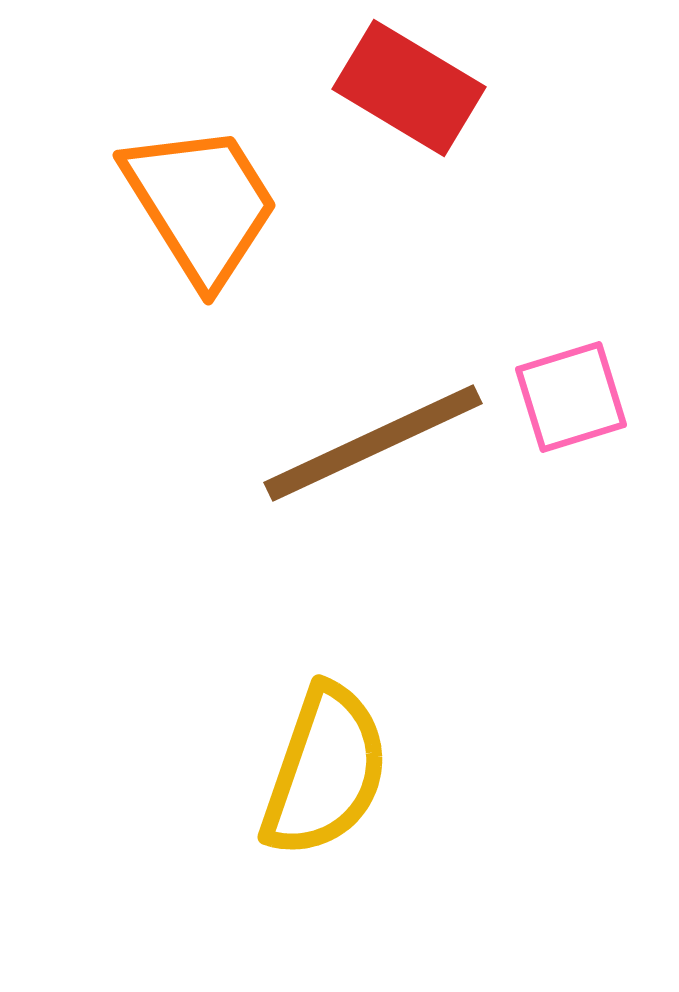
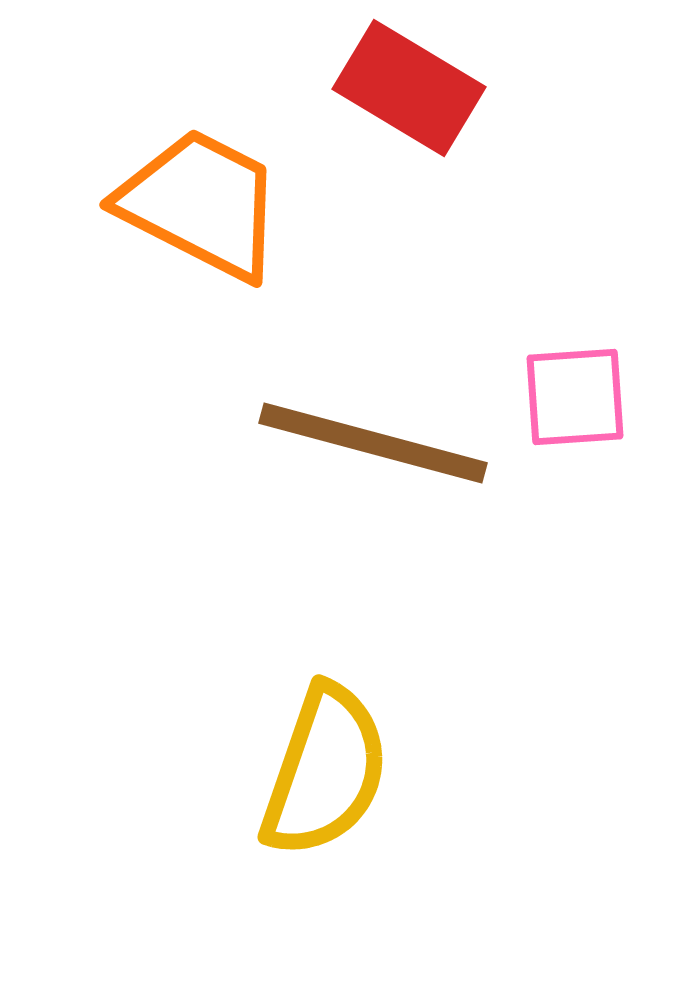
orange trapezoid: rotated 31 degrees counterclockwise
pink square: moved 4 px right; rotated 13 degrees clockwise
brown line: rotated 40 degrees clockwise
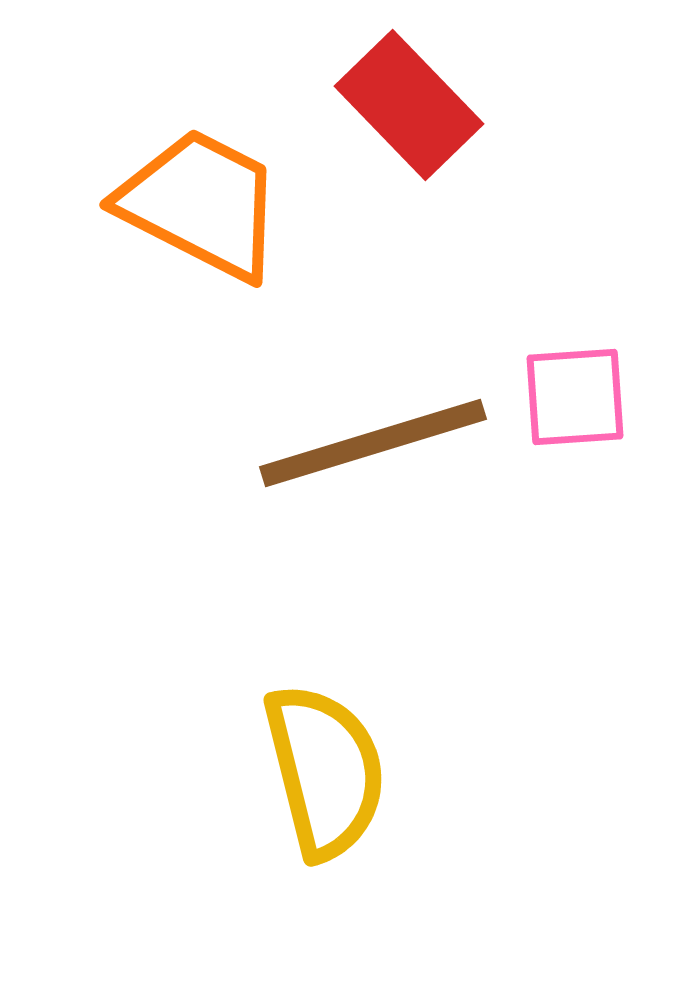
red rectangle: moved 17 px down; rotated 15 degrees clockwise
brown line: rotated 32 degrees counterclockwise
yellow semicircle: rotated 33 degrees counterclockwise
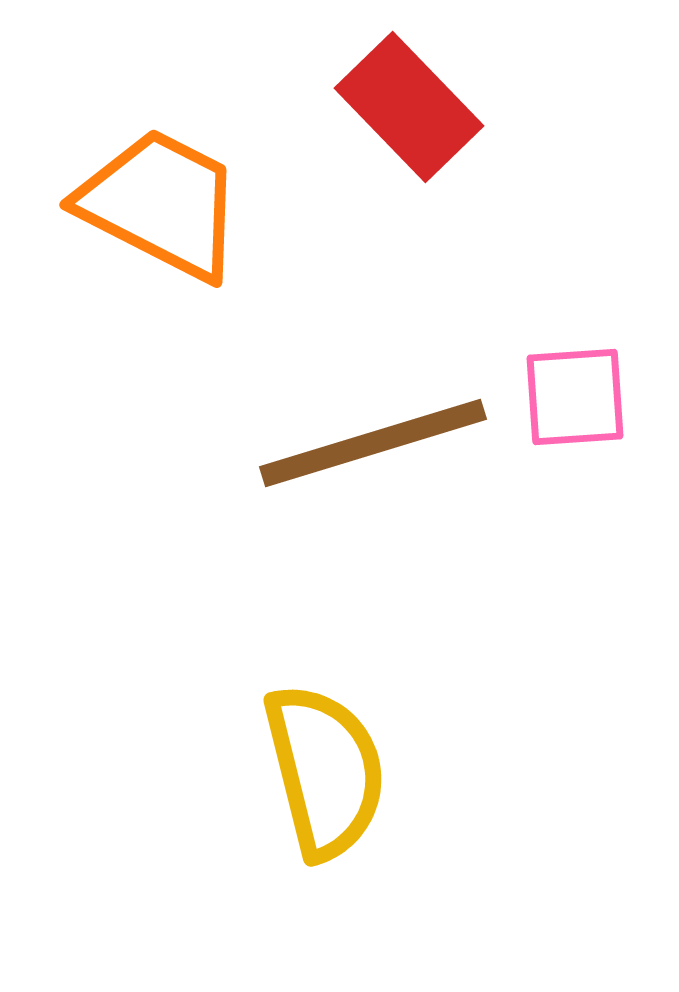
red rectangle: moved 2 px down
orange trapezoid: moved 40 px left
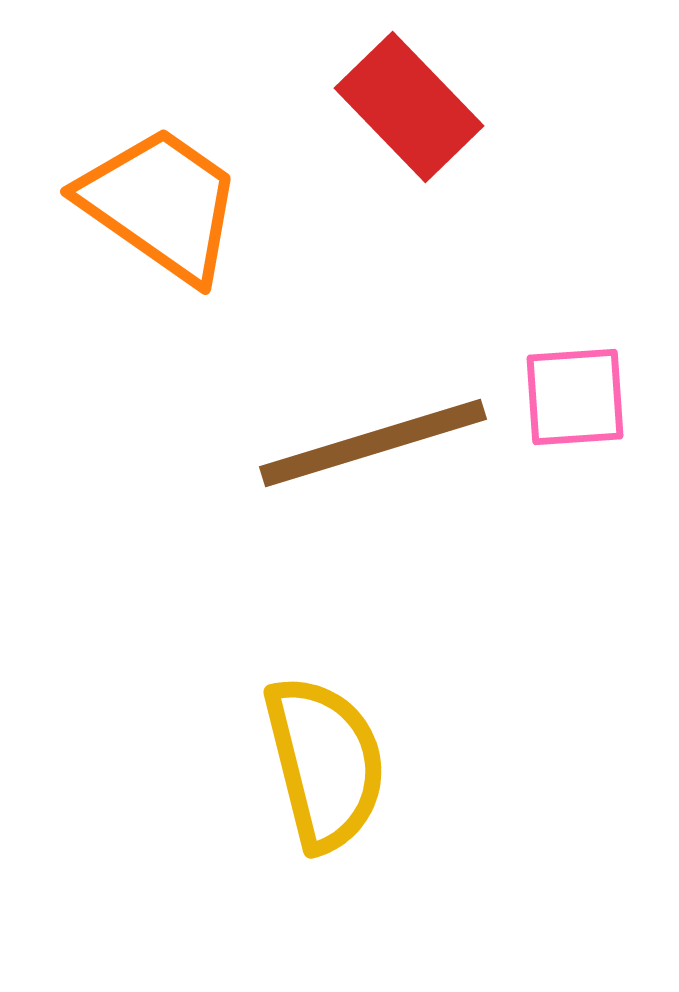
orange trapezoid: rotated 8 degrees clockwise
yellow semicircle: moved 8 px up
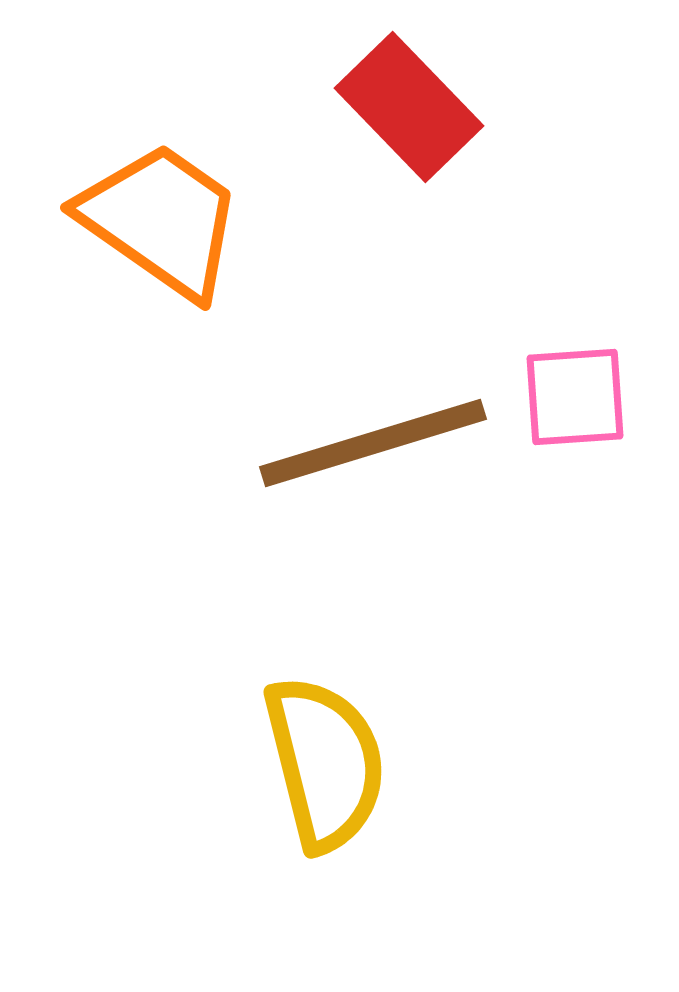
orange trapezoid: moved 16 px down
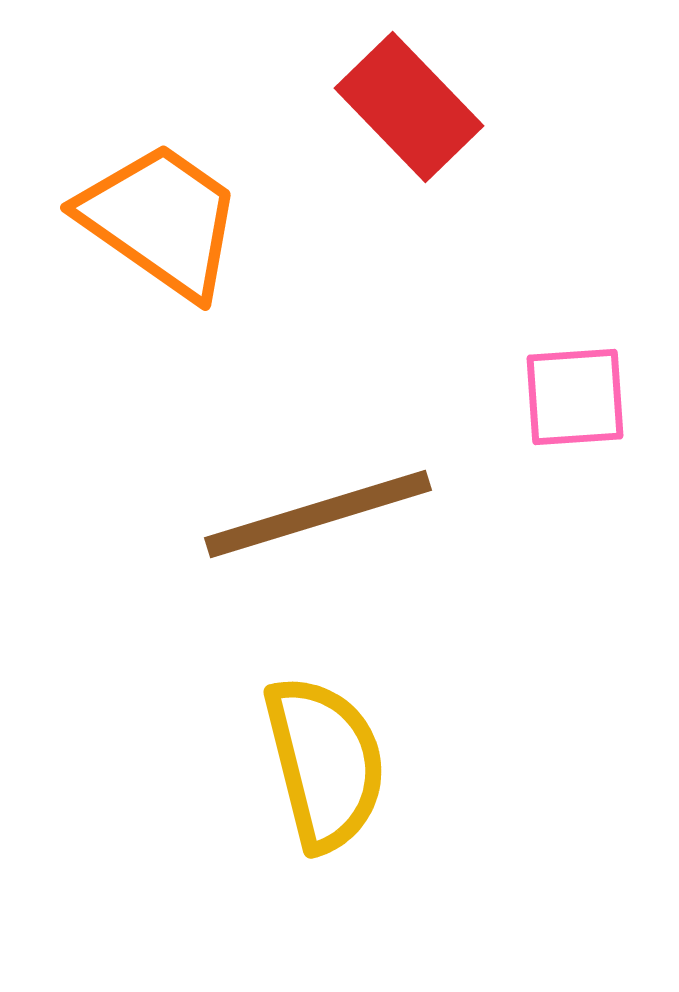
brown line: moved 55 px left, 71 px down
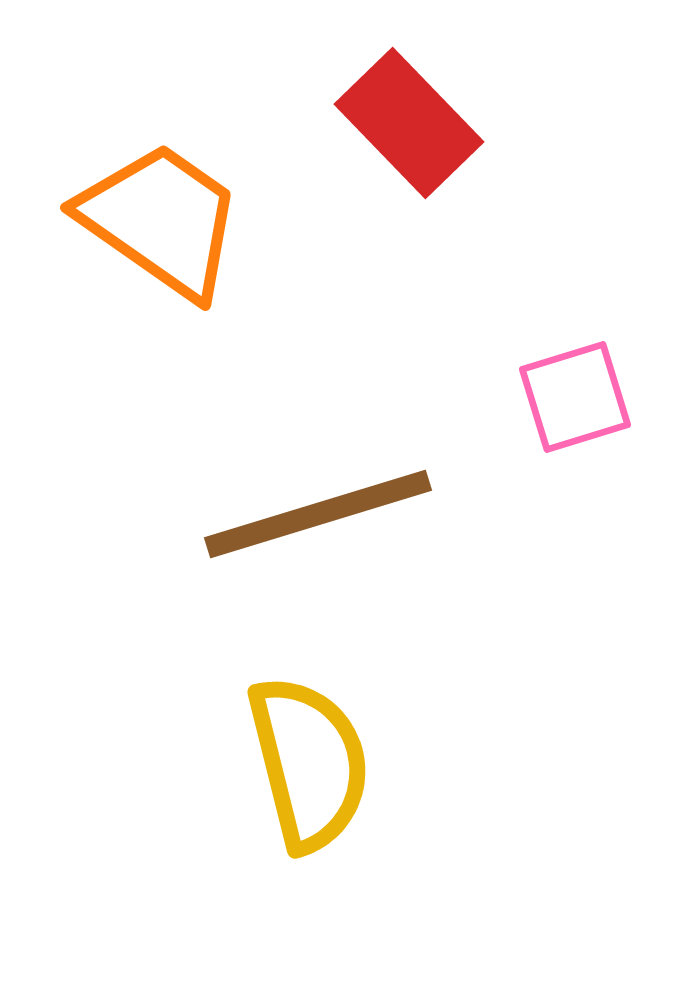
red rectangle: moved 16 px down
pink square: rotated 13 degrees counterclockwise
yellow semicircle: moved 16 px left
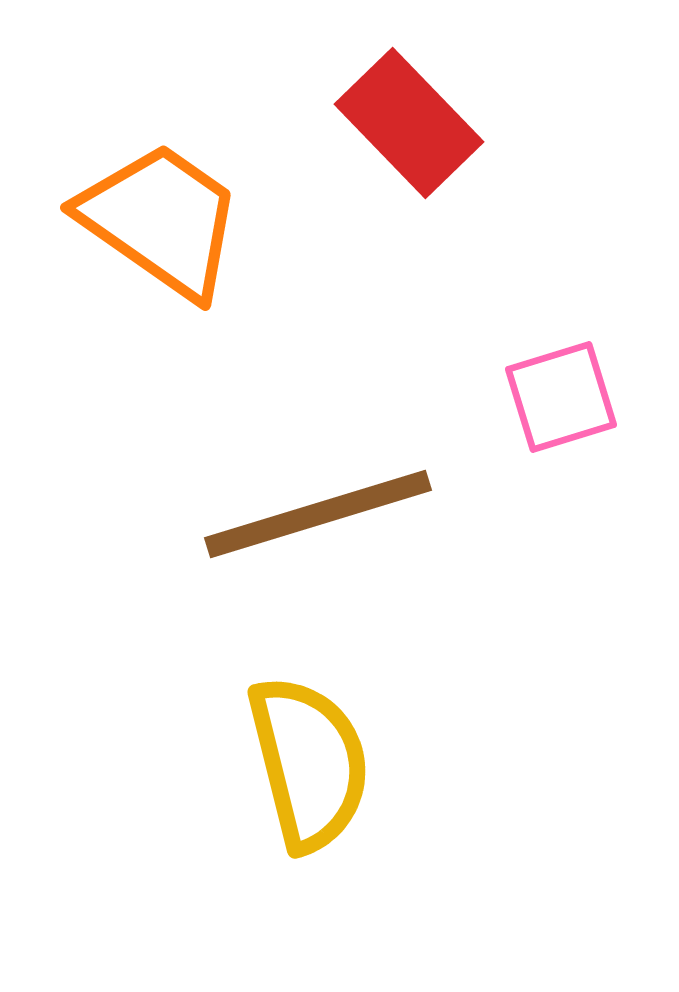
pink square: moved 14 px left
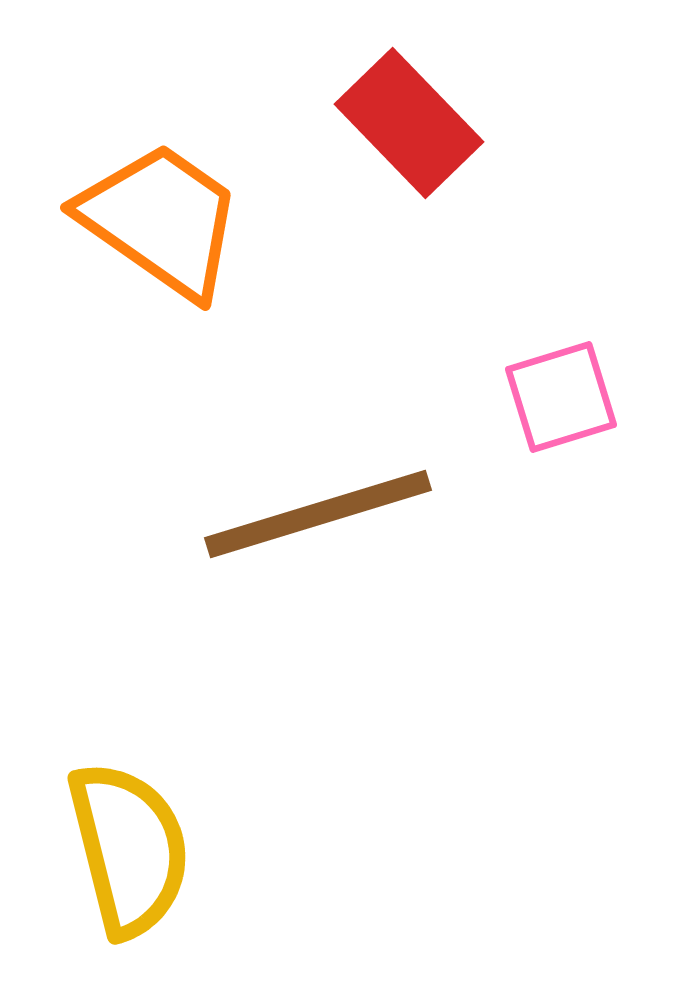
yellow semicircle: moved 180 px left, 86 px down
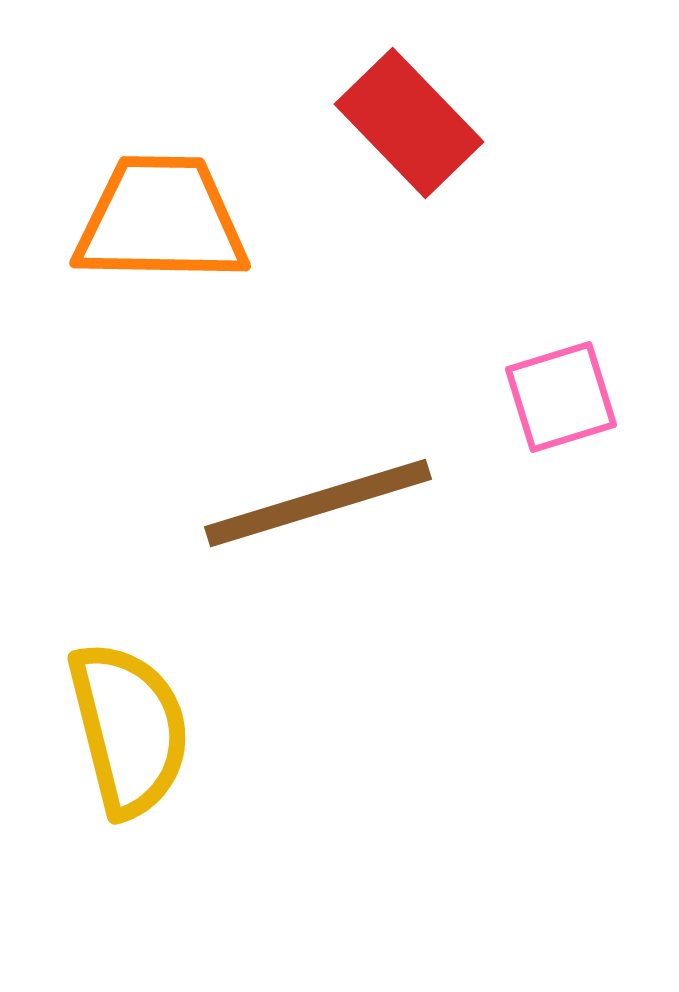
orange trapezoid: rotated 34 degrees counterclockwise
brown line: moved 11 px up
yellow semicircle: moved 120 px up
